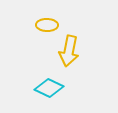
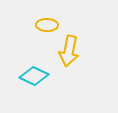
cyan diamond: moved 15 px left, 12 px up
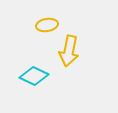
yellow ellipse: rotated 10 degrees counterclockwise
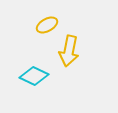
yellow ellipse: rotated 20 degrees counterclockwise
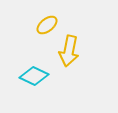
yellow ellipse: rotated 10 degrees counterclockwise
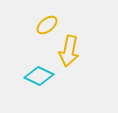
cyan diamond: moved 5 px right
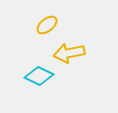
yellow arrow: moved 2 px down; rotated 68 degrees clockwise
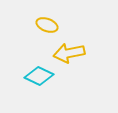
yellow ellipse: rotated 60 degrees clockwise
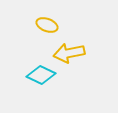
cyan diamond: moved 2 px right, 1 px up
